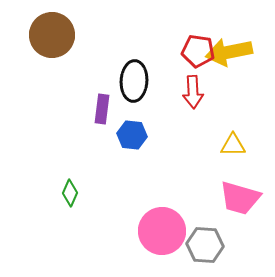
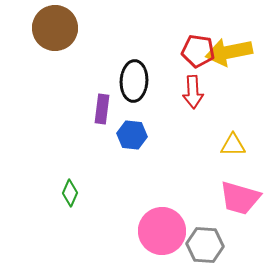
brown circle: moved 3 px right, 7 px up
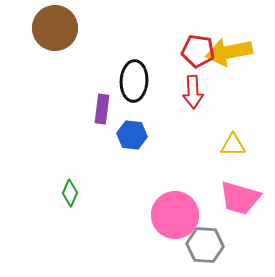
pink circle: moved 13 px right, 16 px up
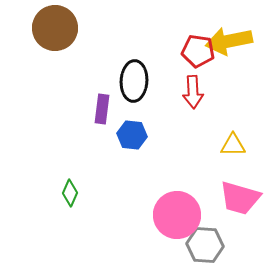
yellow arrow: moved 11 px up
pink circle: moved 2 px right
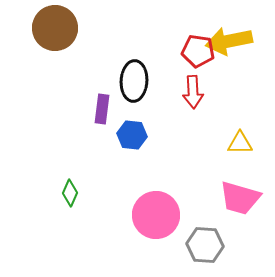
yellow triangle: moved 7 px right, 2 px up
pink circle: moved 21 px left
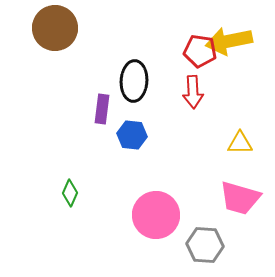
red pentagon: moved 2 px right
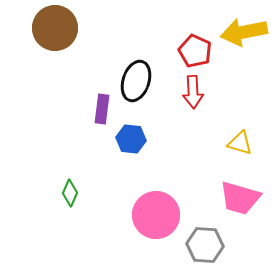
yellow arrow: moved 15 px right, 9 px up
red pentagon: moved 5 px left; rotated 16 degrees clockwise
black ellipse: moved 2 px right; rotated 15 degrees clockwise
blue hexagon: moved 1 px left, 4 px down
yellow triangle: rotated 16 degrees clockwise
